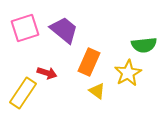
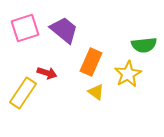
orange rectangle: moved 2 px right
yellow star: moved 1 px down
yellow triangle: moved 1 px left, 1 px down
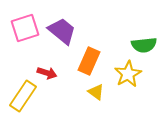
purple trapezoid: moved 2 px left, 1 px down
orange rectangle: moved 2 px left, 1 px up
yellow rectangle: moved 3 px down
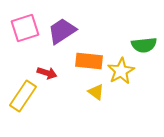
purple trapezoid: rotated 72 degrees counterclockwise
orange rectangle: rotated 72 degrees clockwise
yellow star: moved 7 px left, 3 px up
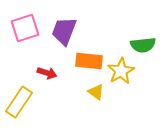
purple trapezoid: moved 2 px right; rotated 36 degrees counterclockwise
green semicircle: moved 1 px left
yellow rectangle: moved 4 px left, 6 px down
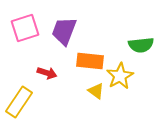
green semicircle: moved 2 px left
orange rectangle: moved 1 px right
yellow star: moved 1 px left, 5 px down
yellow triangle: moved 1 px up
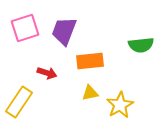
orange rectangle: rotated 12 degrees counterclockwise
yellow star: moved 29 px down
yellow triangle: moved 6 px left, 2 px down; rotated 48 degrees counterclockwise
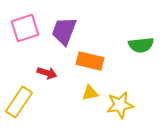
orange rectangle: rotated 20 degrees clockwise
yellow star: rotated 20 degrees clockwise
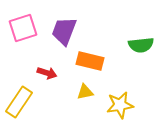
pink square: moved 2 px left
yellow triangle: moved 5 px left, 1 px up
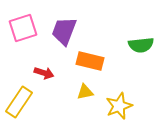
red arrow: moved 3 px left
yellow star: moved 1 px left, 1 px down; rotated 12 degrees counterclockwise
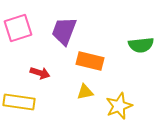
pink square: moved 5 px left
red arrow: moved 4 px left
yellow rectangle: rotated 64 degrees clockwise
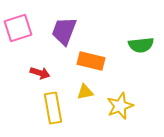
orange rectangle: moved 1 px right
yellow rectangle: moved 34 px right, 6 px down; rotated 72 degrees clockwise
yellow star: moved 1 px right
